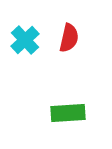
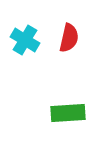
cyan cross: rotated 16 degrees counterclockwise
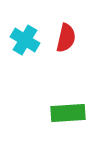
red semicircle: moved 3 px left
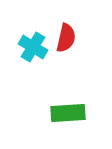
cyan cross: moved 8 px right, 7 px down
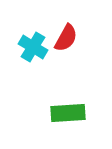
red semicircle: rotated 16 degrees clockwise
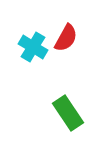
green rectangle: rotated 60 degrees clockwise
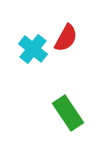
cyan cross: moved 2 px down; rotated 8 degrees clockwise
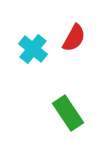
red semicircle: moved 8 px right
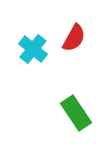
green rectangle: moved 8 px right
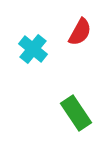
red semicircle: moved 6 px right, 6 px up
